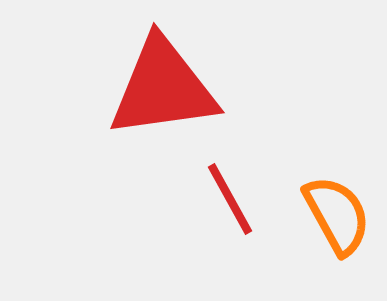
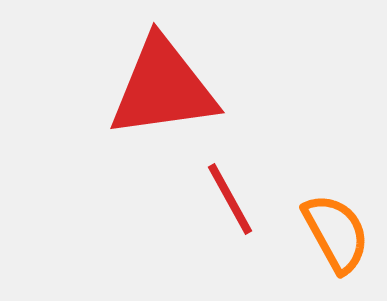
orange semicircle: moved 1 px left, 18 px down
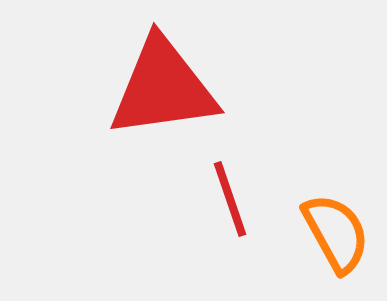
red line: rotated 10 degrees clockwise
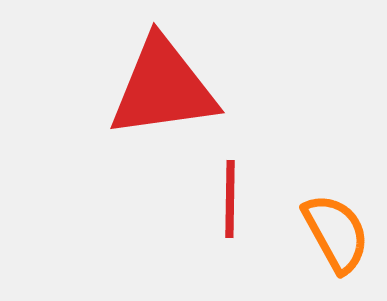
red line: rotated 20 degrees clockwise
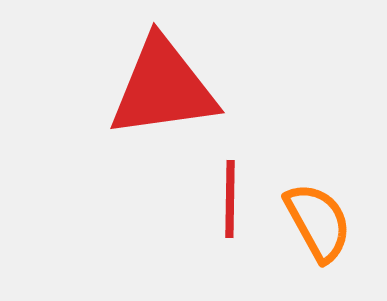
orange semicircle: moved 18 px left, 11 px up
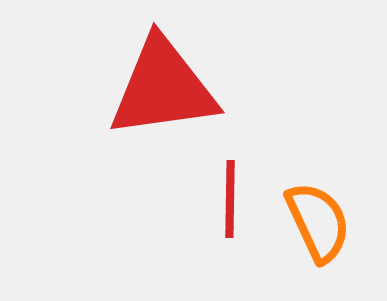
orange semicircle: rotated 4 degrees clockwise
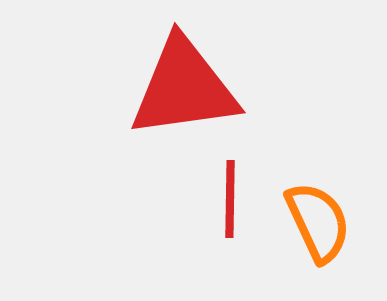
red triangle: moved 21 px right
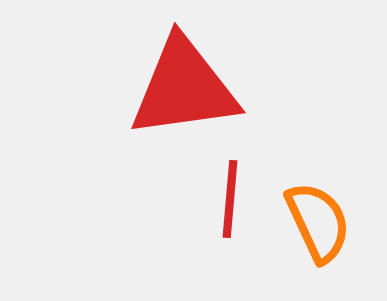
red line: rotated 4 degrees clockwise
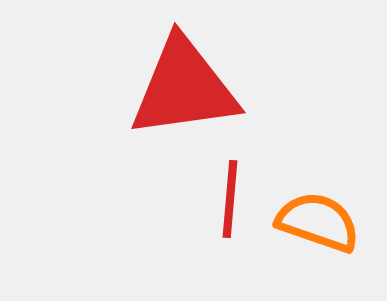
orange semicircle: rotated 46 degrees counterclockwise
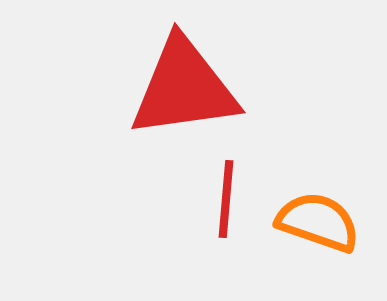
red line: moved 4 px left
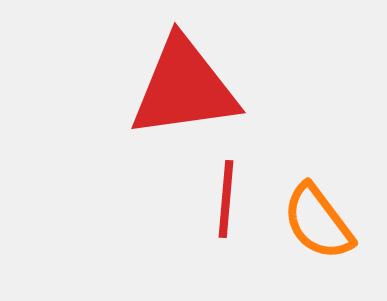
orange semicircle: rotated 146 degrees counterclockwise
